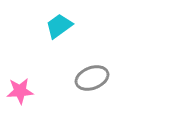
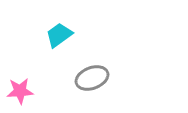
cyan trapezoid: moved 9 px down
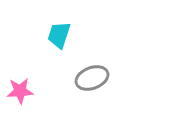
cyan trapezoid: rotated 36 degrees counterclockwise
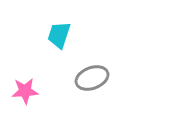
pink star: moved 5 px right
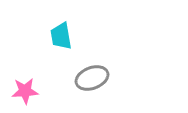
cyan trapezoid: moved 2 px right, 1 px down; rotated 28 degrees counterclockwise
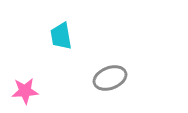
gray ellipse: moved 18 px right
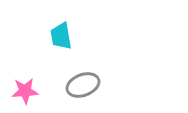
gray ellipse: moved 27 px left, 7 px down
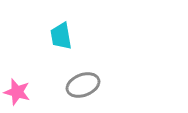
pink star: moved 8 px left, 1 px down; rotated 20 degrees clockwise
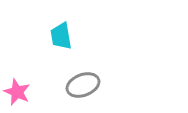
pink star: rotated 8 degrees clockwise
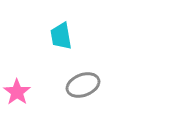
pink star: rotated 12 degrees clockwise
